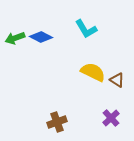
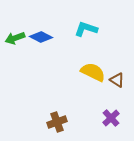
cyan L-shape: rotated 140 degrees clockwise
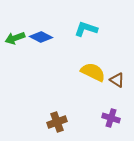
purple cross: rotated 30 degrees counterclockwise
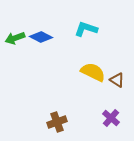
purple cross: rotated 24 degrees clockwise
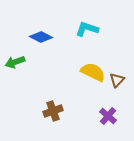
cyan L-shape: moved 1 px right
green arrow: moved 24 px down
brown triangle: rotated 42 degrees clockwise
purple cross: moved 3 px left, 2 px up
brown cross: moved 4 px left, 11 px up
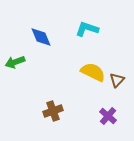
blue diamond: rotated 40 degrees clockwise
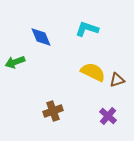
brown triangle: rotated 28 degrees clockwise
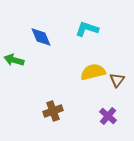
green arrow: moved 1 px left, 2 px up; rotated 36 degrees clockwise
yellow semicircle: rotated 40 degrees counterclockwise
brown triangle: rotated 35 degrees counterclockwise
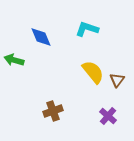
yellow semicircle: rotated 65 degrees clockwise
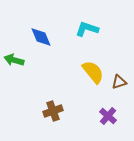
brown triangle: moved 2 px right, 2 px down; rotated 35 degrees clockwise
